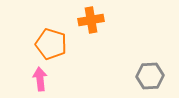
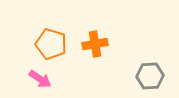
orange cross: moved 4 px right, 24 px down
pink arrow: rotated 130 degrees clockwise
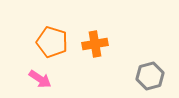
orange pentagon: moved 1 px right, 2 px up
gray hexagon: rotated 12 degrees counterclockwise
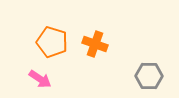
orange cross: rotated 30 degrees clockwise
gray hexagon: moved 1 px left; rotated 16 degrees clockwise
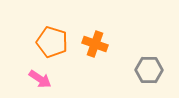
gray hexagon: moved 6 px up
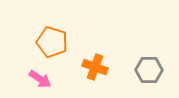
orange cross: moved 23 px down
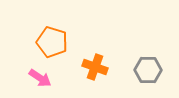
gray hexagon: moved 1 px left
pink arrow: moved 1 px up
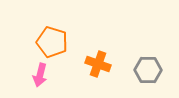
orange cross: moved 3 px right, 3 px up
pink arrow: moved 3 px up; rotated 70 degrees clockwise
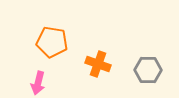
orange pentagon: rotated 8 degrees counterclockwise
pink arrow: moved 2 px left, 8 px down
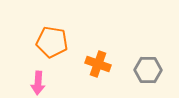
pink arrow: rotated 10 degrees counterclockwise
